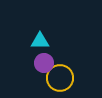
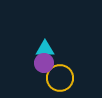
cyan triangle: moved 5 px right, 8 px down
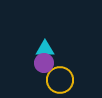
yellow circle: moved 2 px down
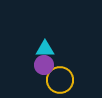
purple circle: moved 2 px down
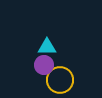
cyan triangle: moved 2 px right, 2 px up
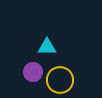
purple circle: moved 11 px left, 7 px down
